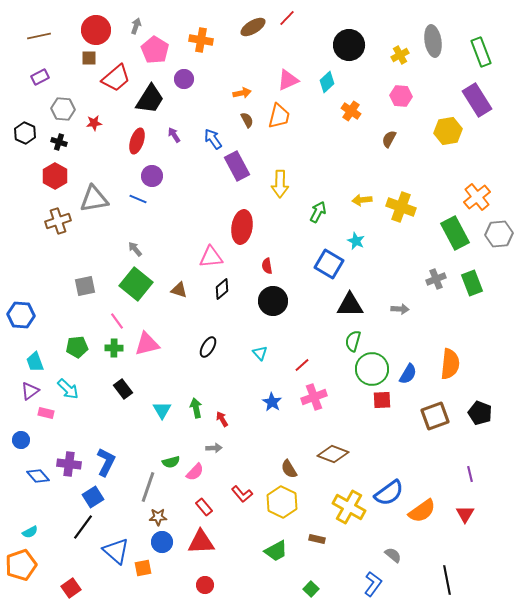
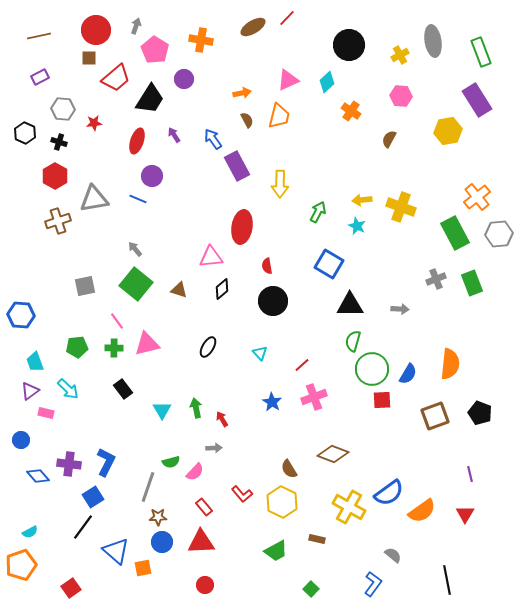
cyan star at (356, 241): moved 1 px right, 15 px up
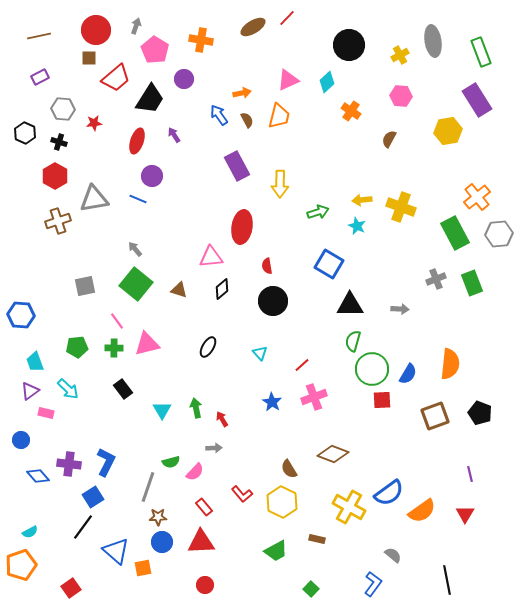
blue arrow at (213, 139): moved 6 px right, 24 px up
green arrow at (318, 212): rotated 45 degrees clockwise
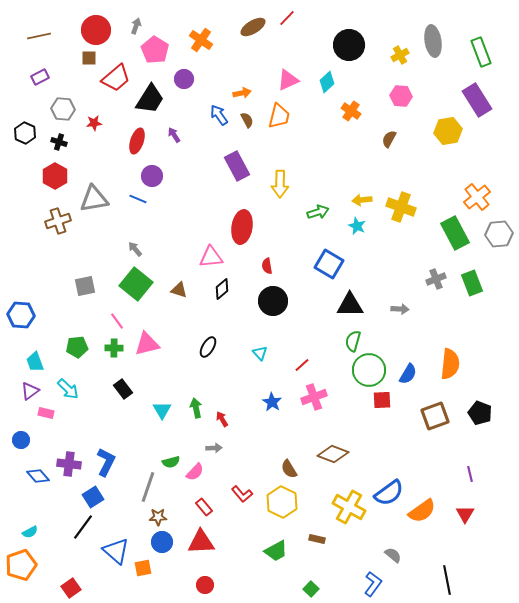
orange cross at (201, 40): rotated 25 degrees clockwise
green circle at (372, 369): moved 3 px left, 1 px down
